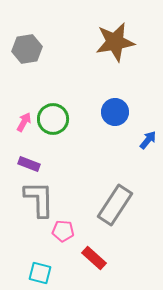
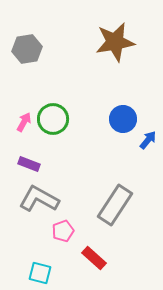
blue circle: moved 8 px right, 7 px down
gray L-shape: rotated 60 degrees counterclockwise
pink pentagon: rotated 25 degrees counterclockwise
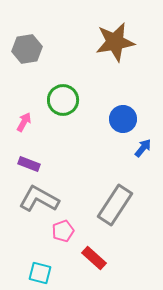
green circle: moved 10 px right, 19 px up
blue arrow: moved 5 px left, 8 px down
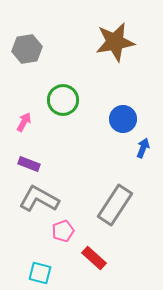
blue arrow: rotated 18 degrees counterclockwise
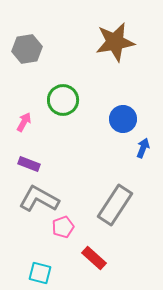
pink pentagon: moved 4 px up
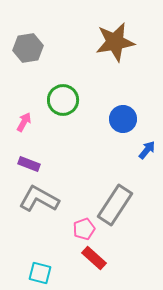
gray hexagon: moved 1 px right, 1 px up
blue arrow: moved 4 px right, 2 px down; rotated 18 degrees clockwise
pink pentagon: moved 21 px right, 2 px down
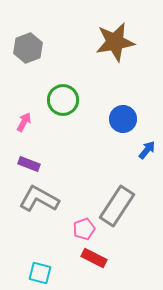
gray hexagon: rotated 12 degrees counterclockwise
gray rectangle: moved 2 px right, 1 px down
red rectangle: rotated 15 degrees counterclockwise
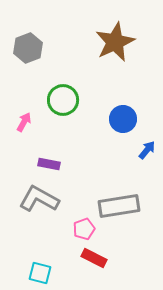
brown star: rotated 15 degrees counterclockwise
purple rectangle: moved 20 px right; rotated 10 degrees counterclockwise
gray rectangle: moved 2 px right; rotated 48 degrees clockwise
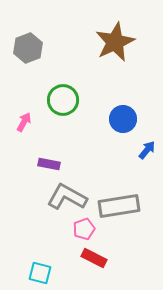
gray L-shape: moved 28 px right, 2 px up
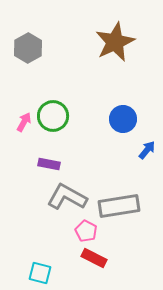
gray hexagon: rotated 8 degrees counterclockwise
green circle: moved 10 px left, 16 px down
pink pentagon: moved 2 px right, 2 px down; rotated 25 degrees counterclockwise
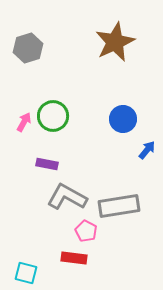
gray hexagon: rotated 12 degrees clockwise
purple rectangle: moved 2 px left
red rectangle: moved 20 px left; rotated 20 degrees counterclockwise
cyan square: moved 14 px left
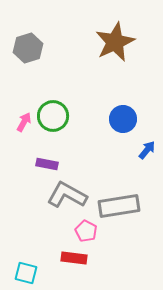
gray L-shape: moved 2 px up
